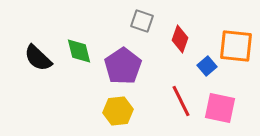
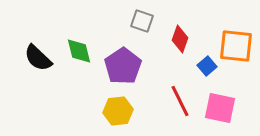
red line: moved 1 px left
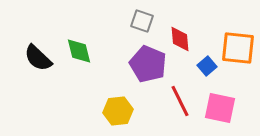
red diamond: rotated 24 degrees counterclockwise
orange square: moved 2 px right, 2 px down
purple pentagon: moved 25 px right, 2 px up; rotated 15 degrees counterclockwise
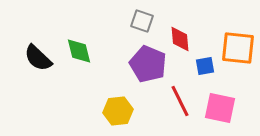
blue square: moved 2 px left; rotated 30 degrees clockwise
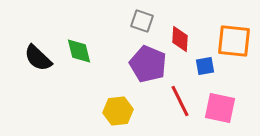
red diamond: rotated 8 degrees clockwise
orange square: moved 4 px left, 7 px up
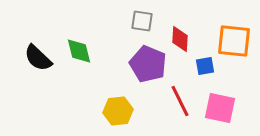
gray square: rotated 10 degrees counterclockwise
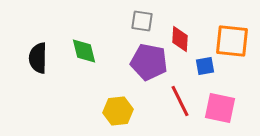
orange square: moved 2 px left
green diamond: moved 5 px right
black semicircle: rotated 48 degrees clockwise
purple pentagon: moved 1 px right, 2 px up; rotated 12 degrees counterclockwise
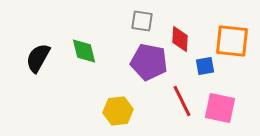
black semicircle: rotated 28 degrees clockwise
red line: moved 2 px right
